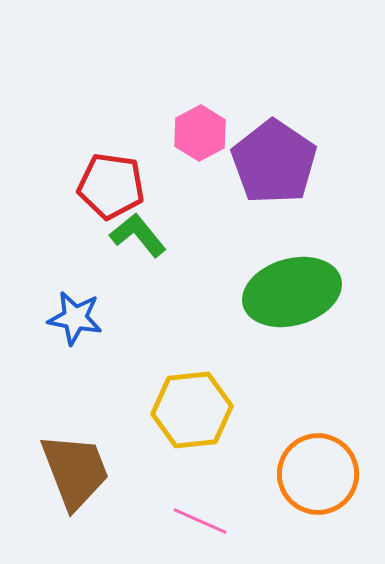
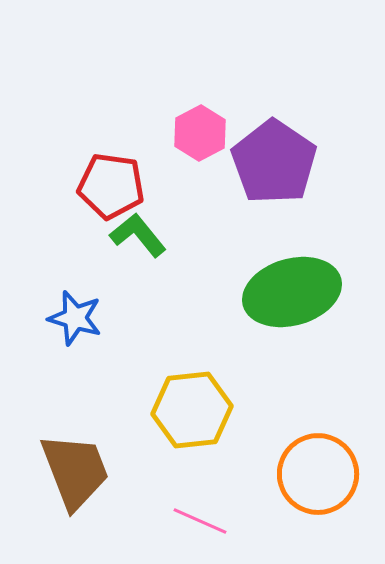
blue star: rotated 6 degrees clockwise
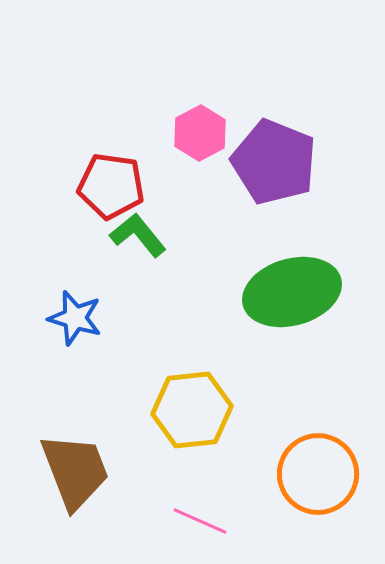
purple pentagon: rotated 12 degrees counterclockwise
